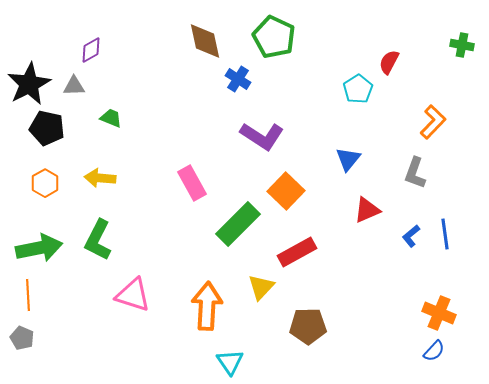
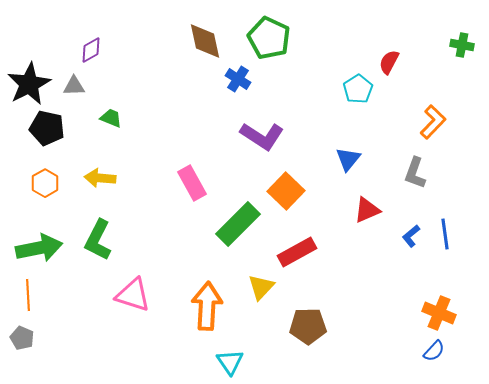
green pentagon: moved 5 px left, 1 px down
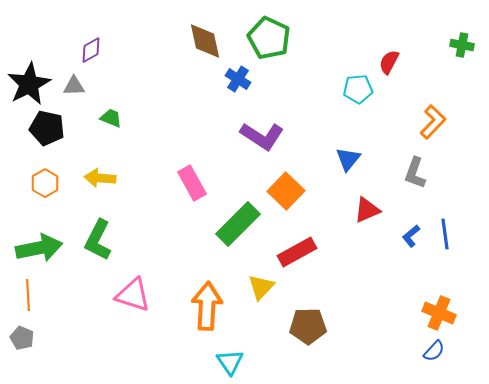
cyan pentagon: rotated 28 degrees clockwise
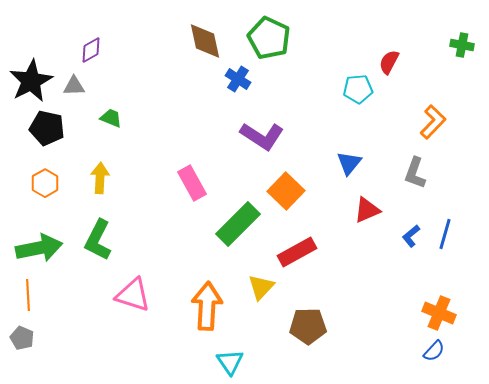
black star: moved 2 px right, 3 px up
blue triangle: moved 1 px right, 4 px down
yellow arrow: rotated 88 degrees clockwise
blue line: rotated 24 degrees clockwise
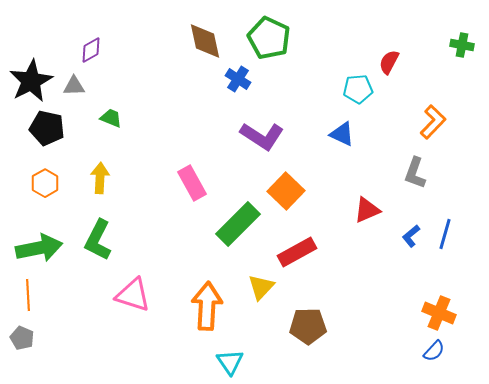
blue triangle: moved 7 px left, 29 px up; rotated 44 degrees counterclockwise
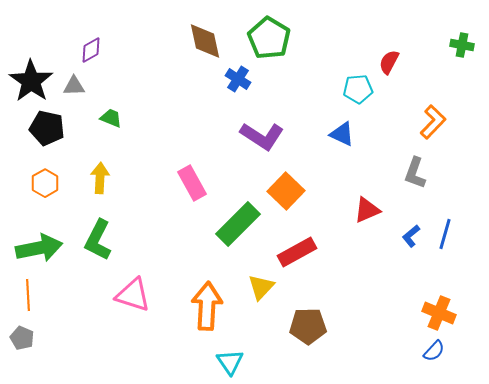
green pentagon: rotated 6 degrees clockwise
black star: rotated 9 degrees counterclockwise
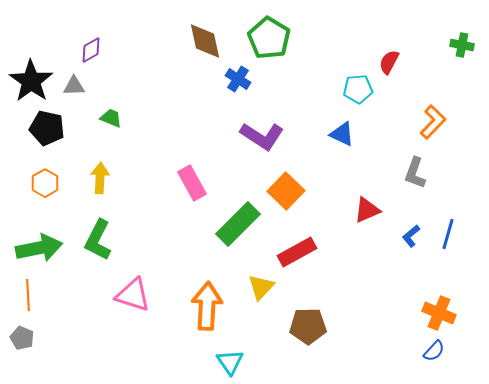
blue line: moved 3 px right
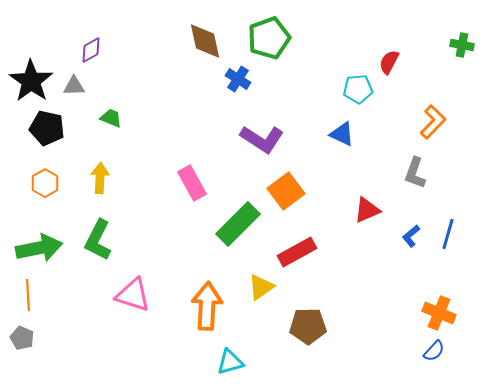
green pentagon: rotated 21 degrees clockwise
purple L-shape: moved 3 px down
orange square: rotated 9 degrees clockwise
yellow triangle: rotated 12 degrees clockwise
cyan triangle: rotated 48 degrees clockwise
